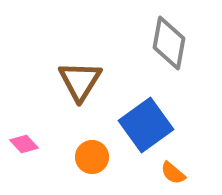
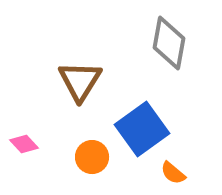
blue square: moved 4 px left, 4 px down
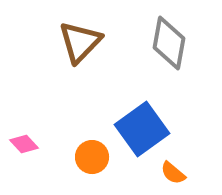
brown triangle: moved 39 px up; rotated 12 degrees clockwise
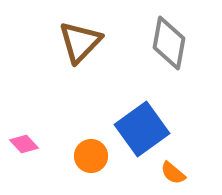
orange circle: moved 1 px left, 1 px up
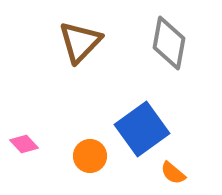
orange circle: moved 1 px left
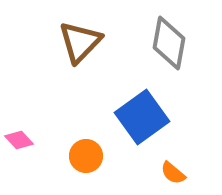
blue square: moved 12 px up
pink diamond: moved 5 px left, 4 px up
orange circle: moved 4 px left
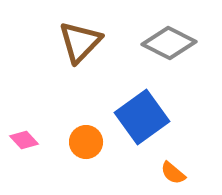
gray diamond: rotated 74 degrees counterclockwise
pink diamond: moved 5 px right
orange circle: moved 14 px up
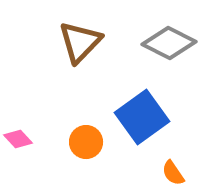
pink diamond: moved 6 px left, 1 px up
orange semicircle: rotated 16 degrees clockwise
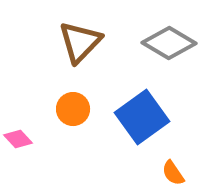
gray diamond: rotated 4 degrees clockwise
orange circle: moved 13 px left, 33 px up
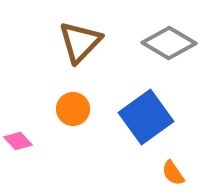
blue square: moved 4 px right
pink diamond: moved 2 px down
